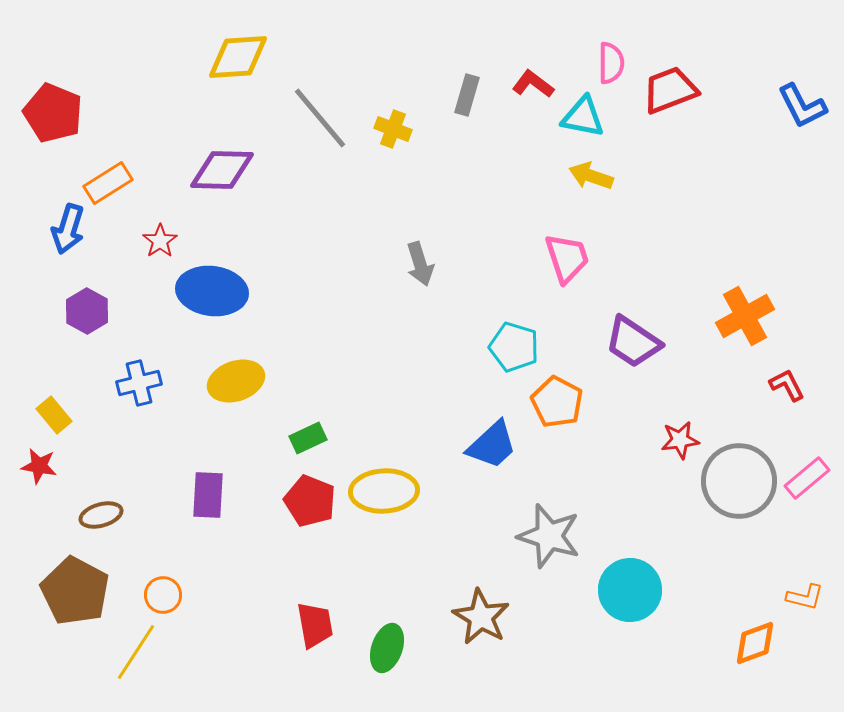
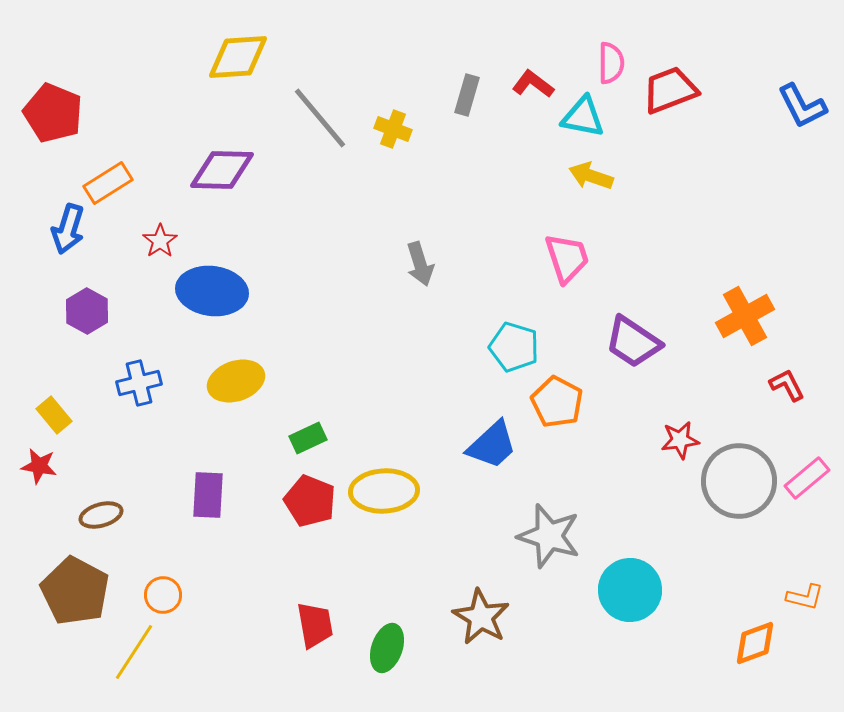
yellow line at (136, 652): moved 2 px left
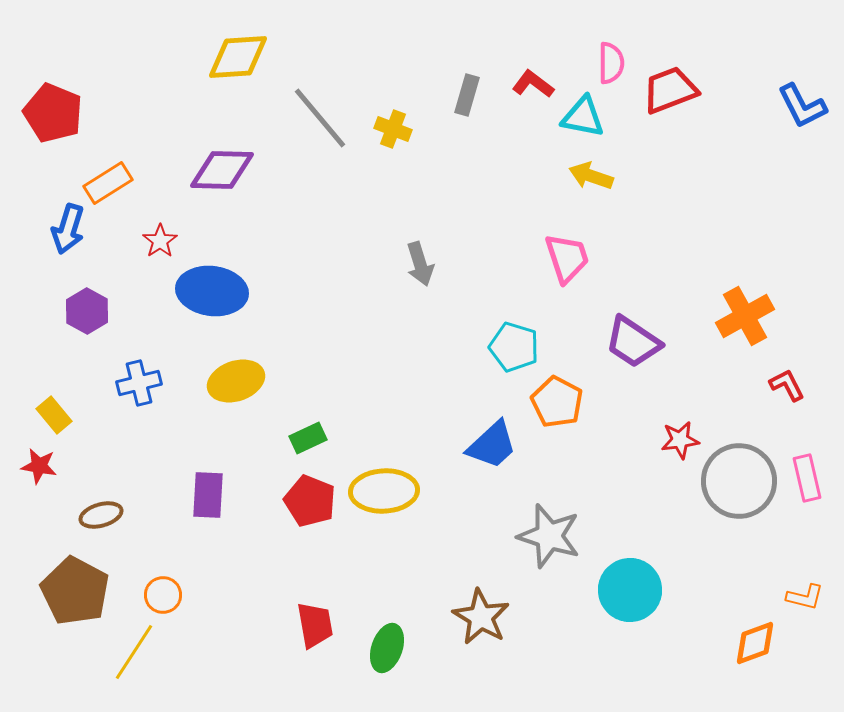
pink rectangle at (807, 478): rotated 63 degrees counterclockwise
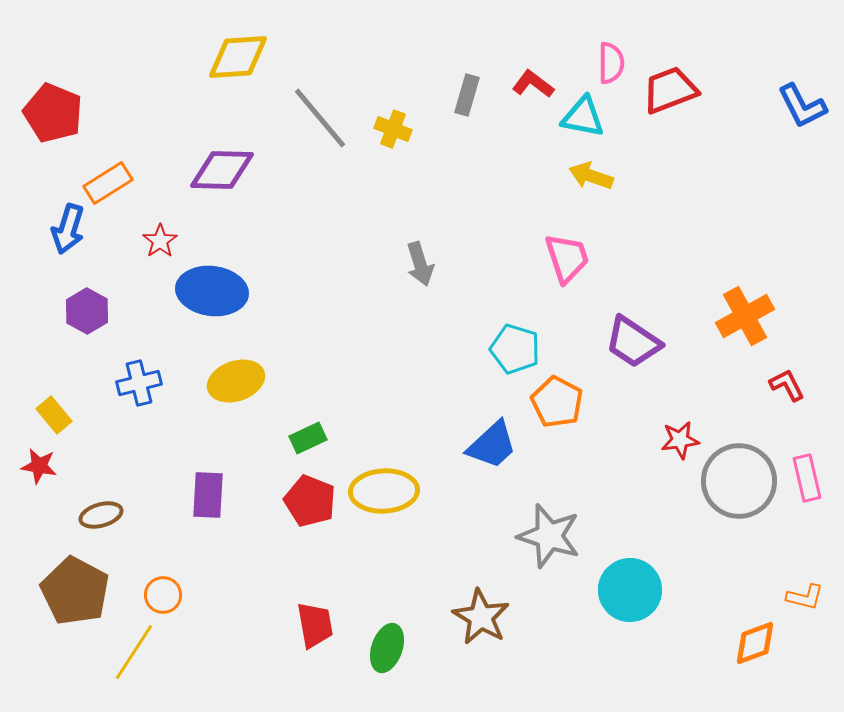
cyan pentagon at (514, 347): moved 1 px right, 2 px down
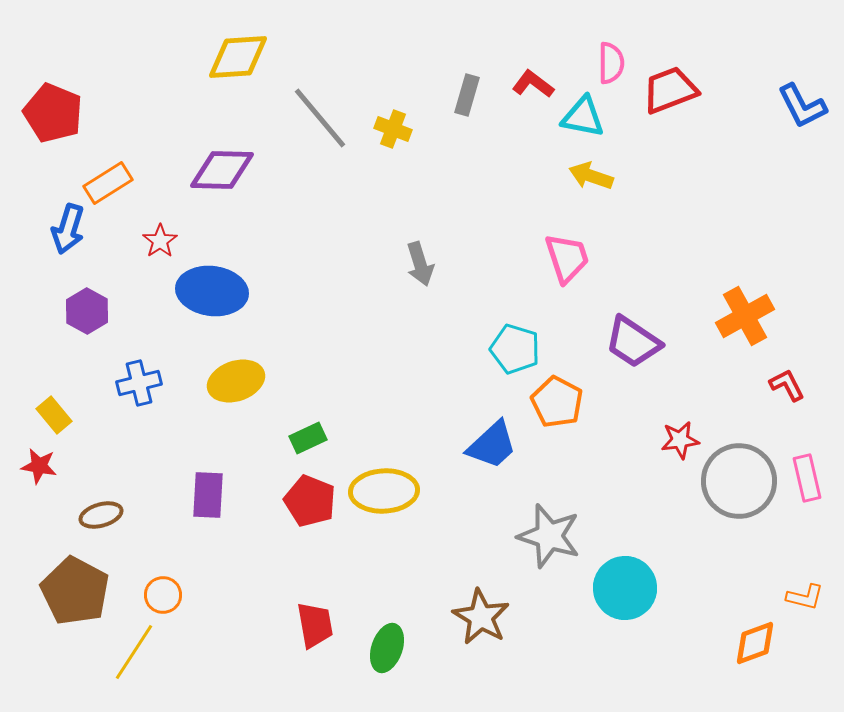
cyan circle at (630, 590): moved 5 px left, 2 px up
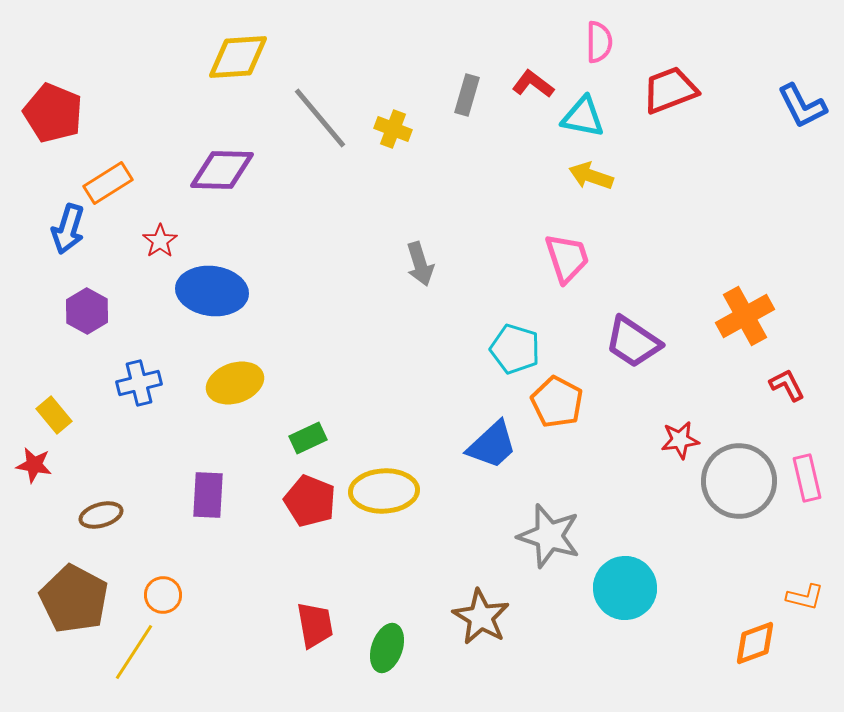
pink semicircle at (611, 63): moved 12 px left, 21 px up
yellow ellipse at (236, 381): moved 1 px left, 2 px down
red star at (39, 466): moved 5 px left, 1 px up
brown pentagon at (75, 591): moved 1 px left, 8 px down
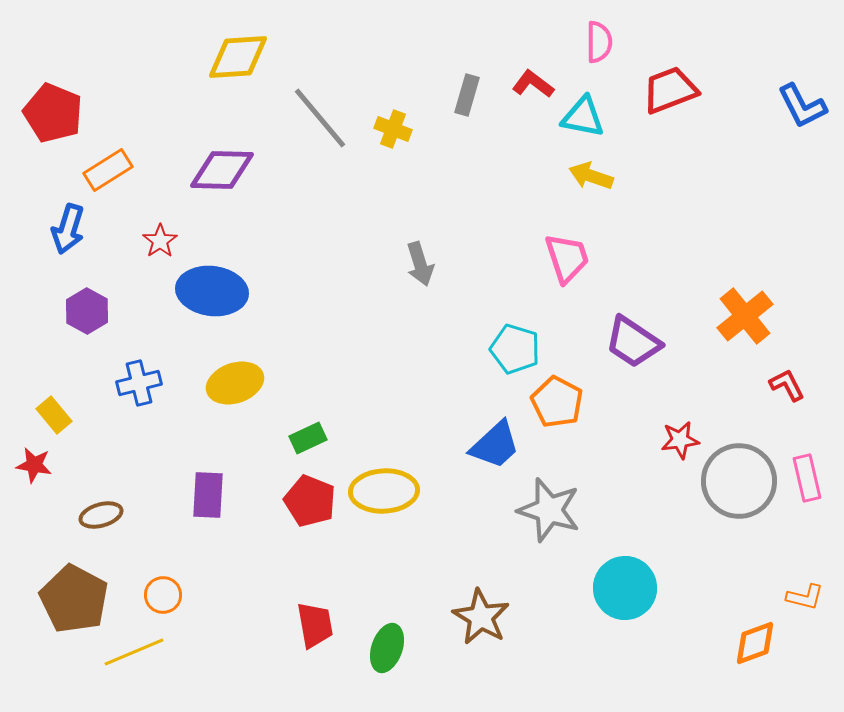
orange rectangle at (108, 183): moved 13 px up
orange cross at (745, 316): rotated 10 degrees counterclockwise
blue trapezoid at (492, 445): moved 3 px right
gray star at (549, 536): moved 26 px up
yellow line at (134, 652): rotated 34 degrees clockwise
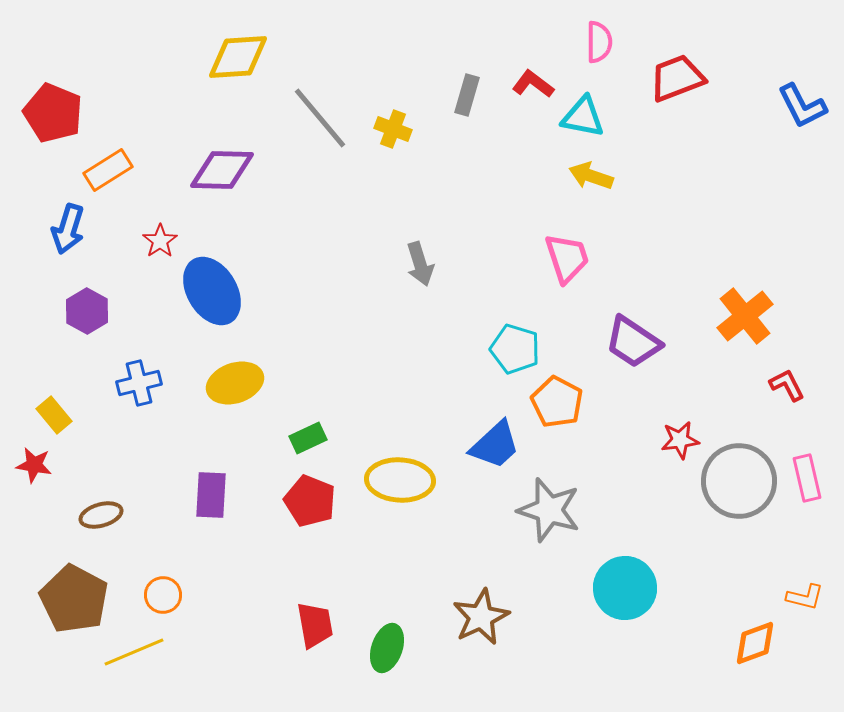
red trapezoid at (670, 90): moved 7 px right, 12 px up
blue ellipse at (212, 291): rotated 52 degrees clockwise
yellow ellipse at (384, 491): moved 16 px right, 11 px up; rotated 6 degrees clockwise
purple rectangle at (208, 495): moved 3 px right
brown star at (481, 617): rotated 16 degrees clockwise
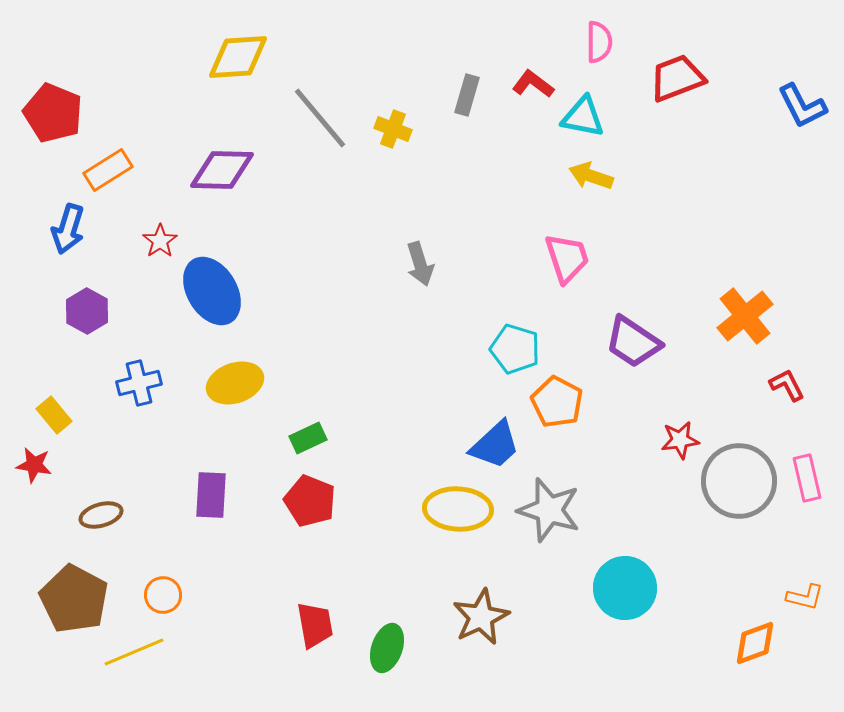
yellow ellipse at (400, 480): moved 58 px right, 29 px down
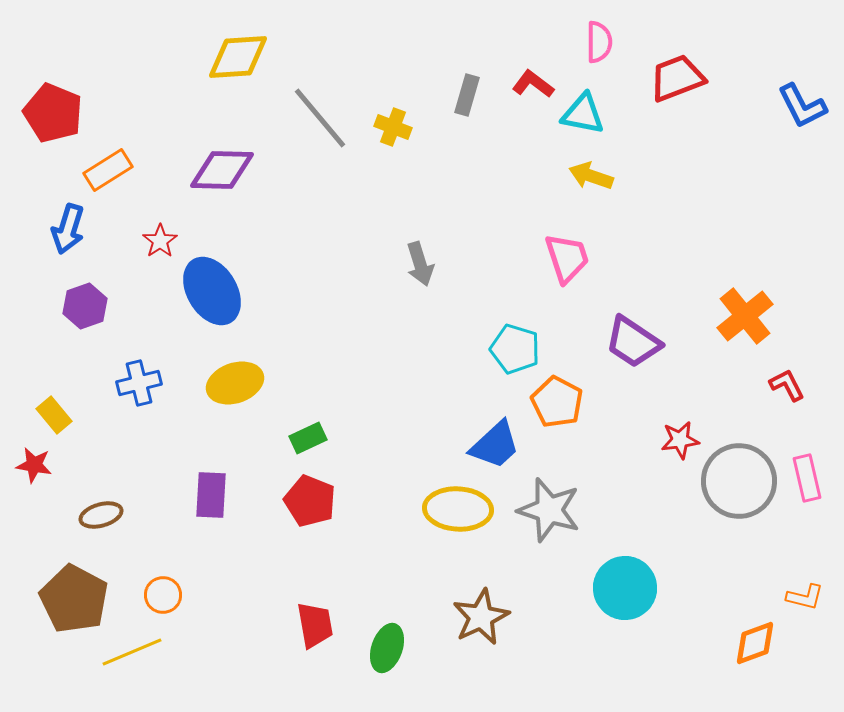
cyan triangle at (583, 117): moved 3 px up
yellow cross at (393, 129): moved 2 px up
purple hexagon at (87, 311): moved 2 px left, 5 px up; rotated 12 degrees clockwise
yellow line at (134, 652): moved 2 px left
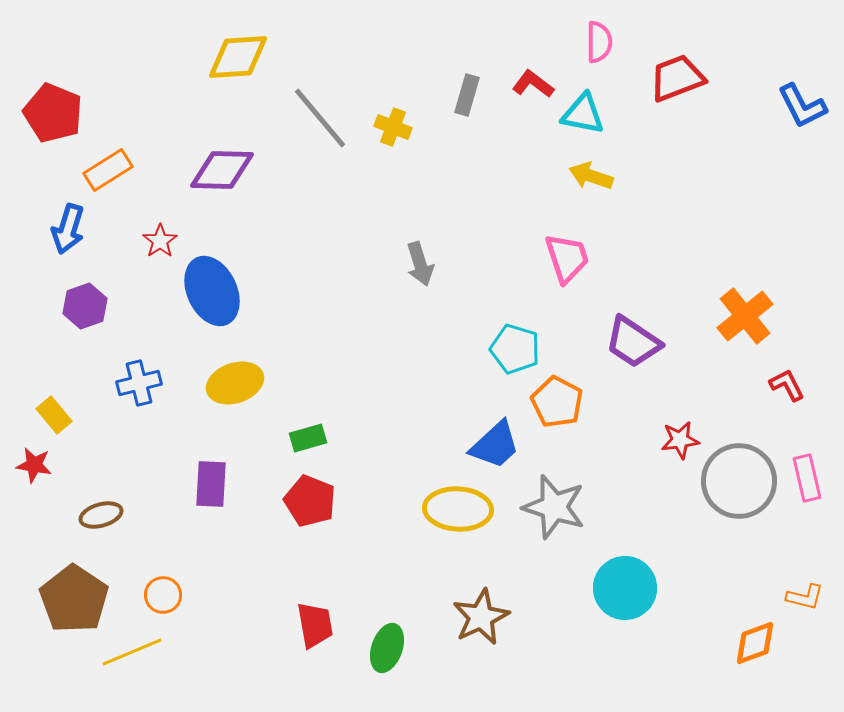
blue ellipse at (212, 291): rotated 6 degrees clockwise
green rectangle at (308, 438): rotated 9 degrees clockwise
purple rectangle at (211, 495): moved 11 px up
gray star at (549, 510): moved 5 px right, 3 px up
brown pentagon at (74, 599): rotated 6 degrees clockwise
